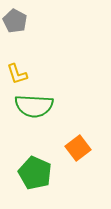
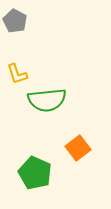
green semicircle: moved 13 px right, 6 px up; rotated 9 degrees counterclockwise
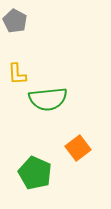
yellow L-shape: rotated 15 degrees clockwise
green semicircle: moved 1 px right, 1 px up
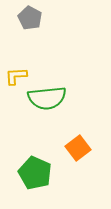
gray pentagon: moved 15 px right, 3 px up
yellow L-shape: moved 1 px left, 2 px down; rotated 90 degrees clockwise
green semicircle: moved 1 px left, 1 px up
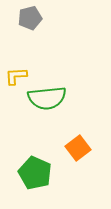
gray pentagon: rotated 30 degrees clockwise
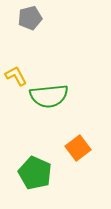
yellow L-shape: rotated 65 degrees clockwise
green semicircle: moved 2 px right, 2 px up
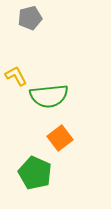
orange square: moved 18 px left, 10 px up
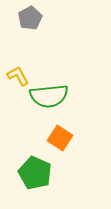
gray pentagon: rotated 15 degrees counterclockwise
yellow L-shape: moved 2 px right
orange square: rotated 20 degrees counterclockwise
